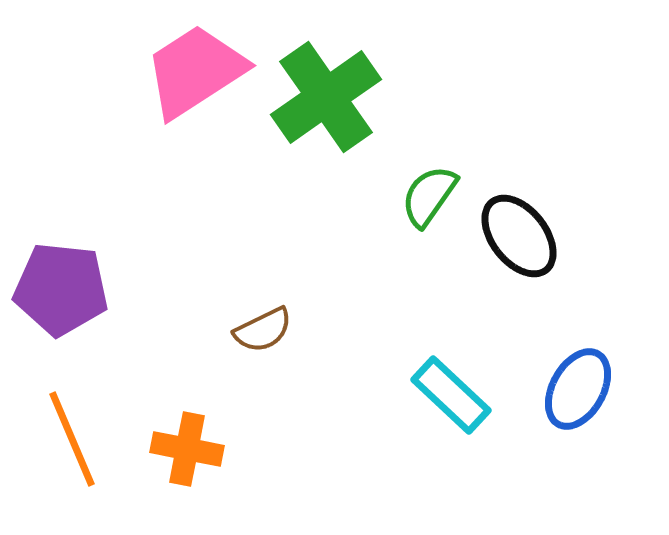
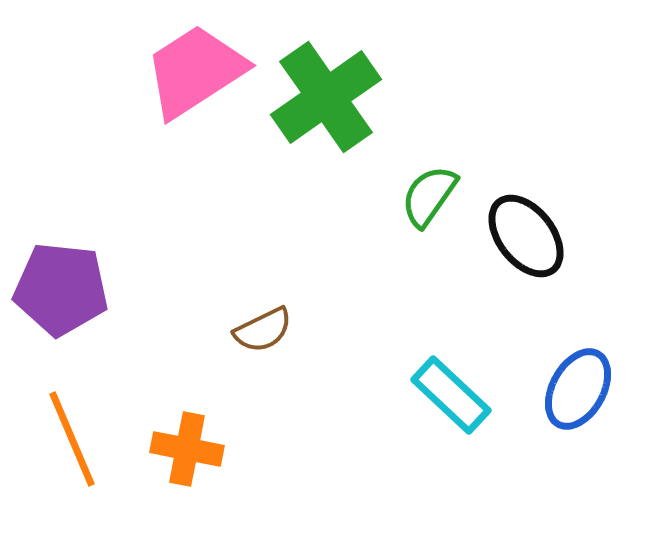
black ellipse: moved 7 px right
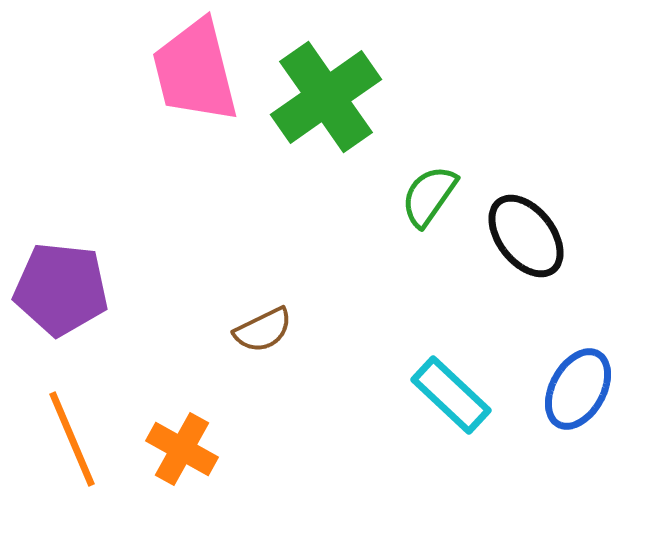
pink trapezoid: rotated 71 degrees counterclockwise
orange cross: moved 5 px left; rotated 18 degrees clockwise
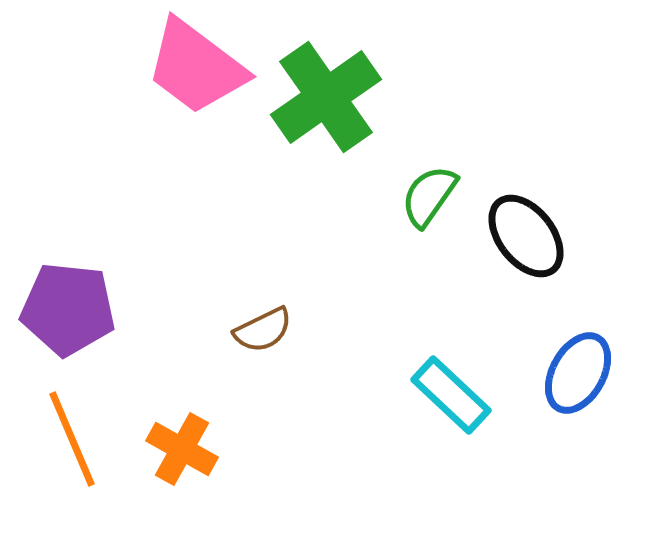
pink trapezoid: moved 1 px right, 4 px up; rotated 39 degrees counterclockwise
purple pentagon: moved 7 px right, 20 px down
blue ellipse: moved 16 px up
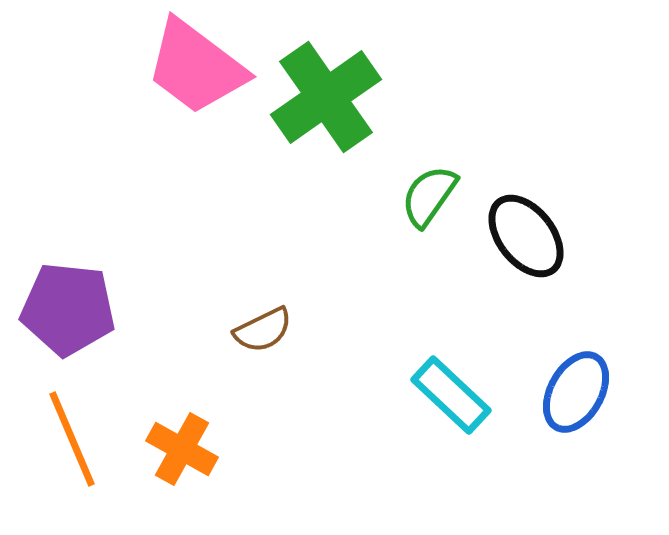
blue ellipse: moved 2 px left, 19 px down
